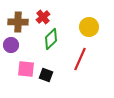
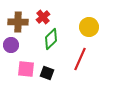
black square: moved 1 px right, 2 px up
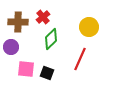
purple circle: moved 2 px down
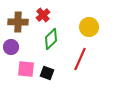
red cross: moved 2 px up
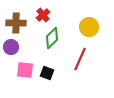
brown cross: moved 2 px left, 1 px down
green diamond: moved 1 px right, 1 px up
pink square: moved 1 px left, 1 px down
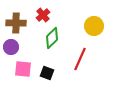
yellow circle: moved 5 px right, 1 px up
pink square: moved 2 px left, 1 px up
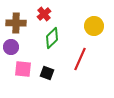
red cross: moved 1 px right, 1 px up
